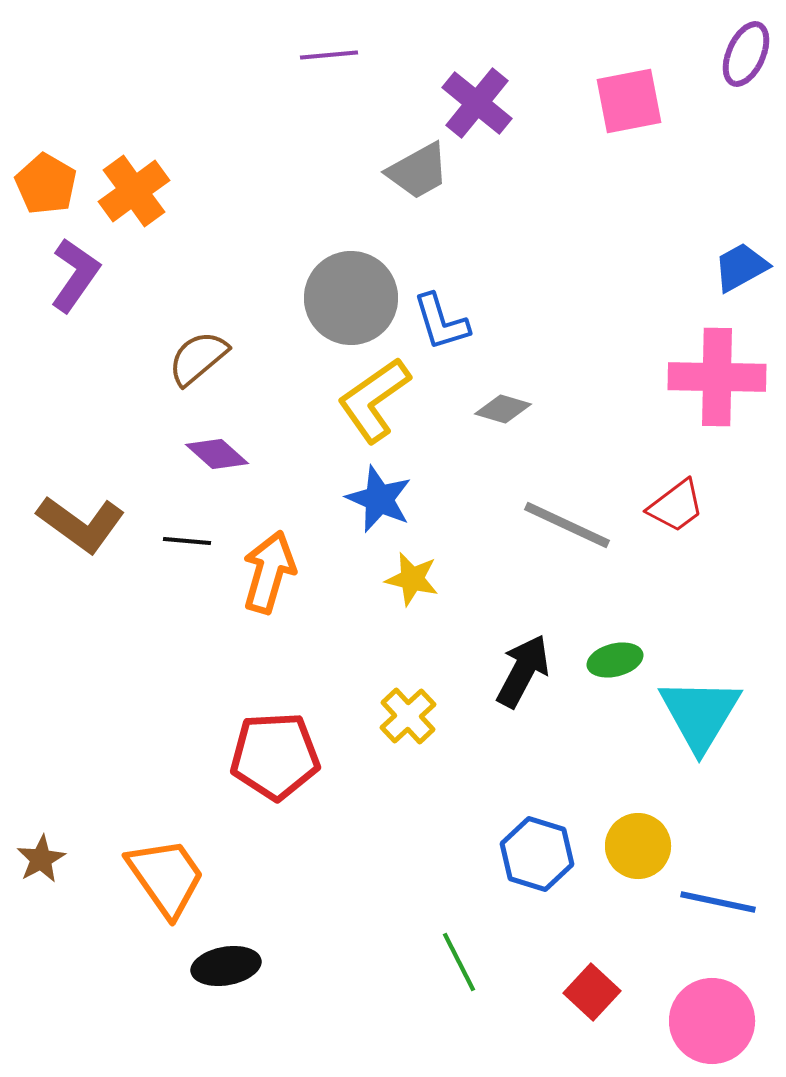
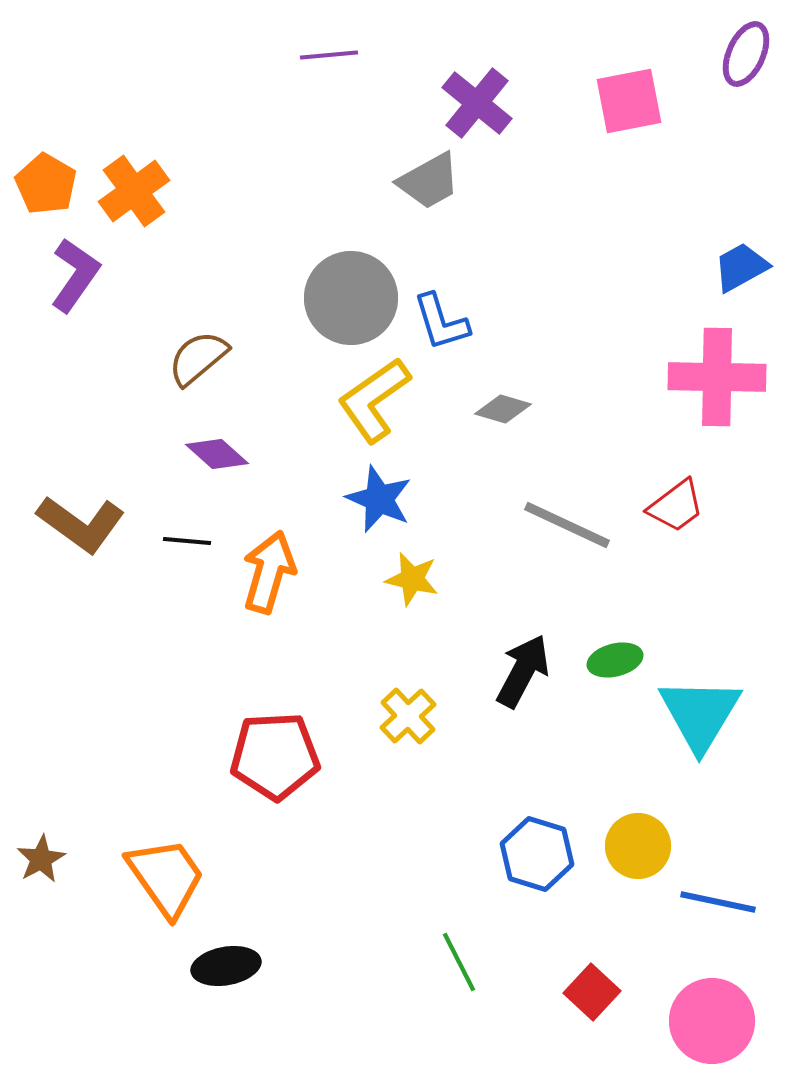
gray trapezoid: moved 11 px right, 10 px down
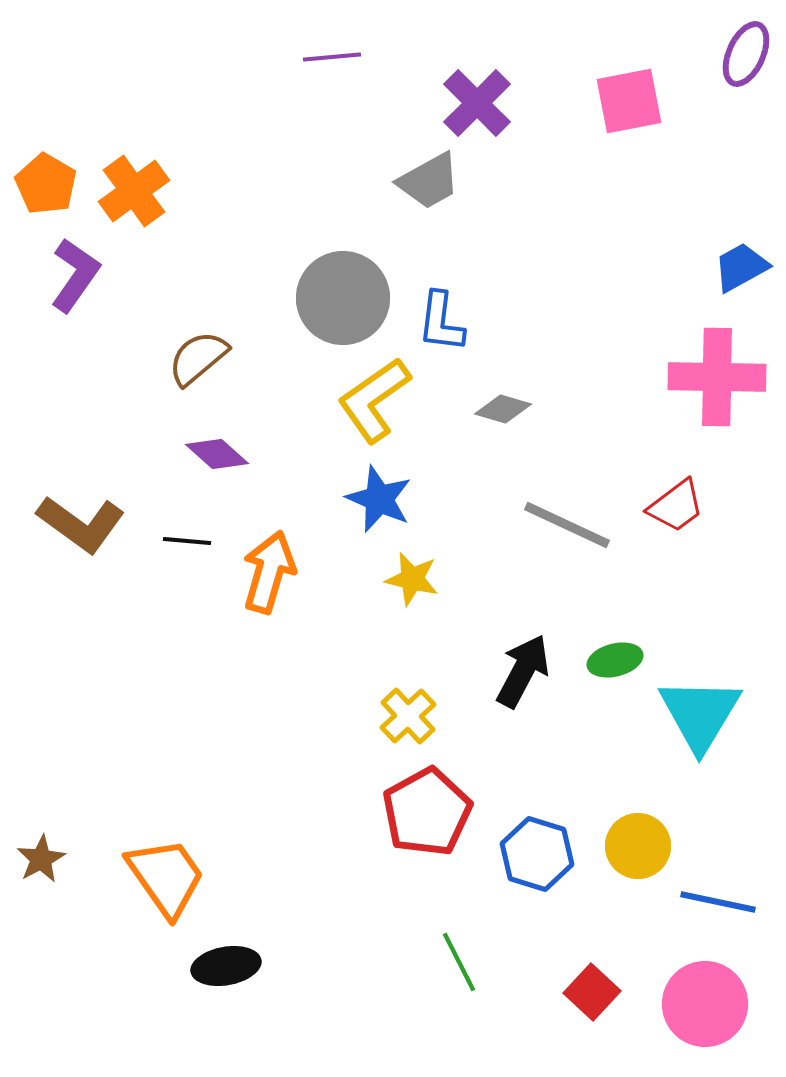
purple line: moved 3 px right, 2 px down
purple cross: rotated 6 degrees clockwise
gray circle: moved 8 px left
blue L-shape: rotated 24 degrees clockwise
red pentagon: moved 152 px right, 56 px down; rotated 26 degrees counterclockwise
pink circle: moved 7 px left, 17 px up
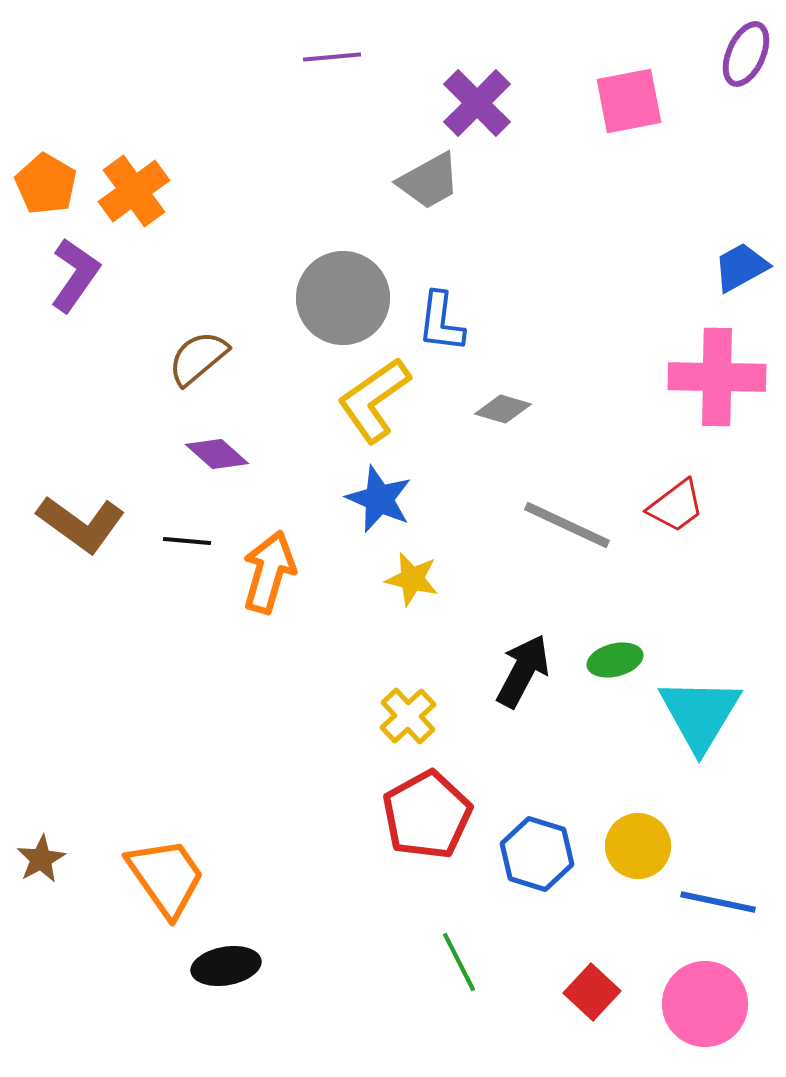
red pentagon: moved 3 px down
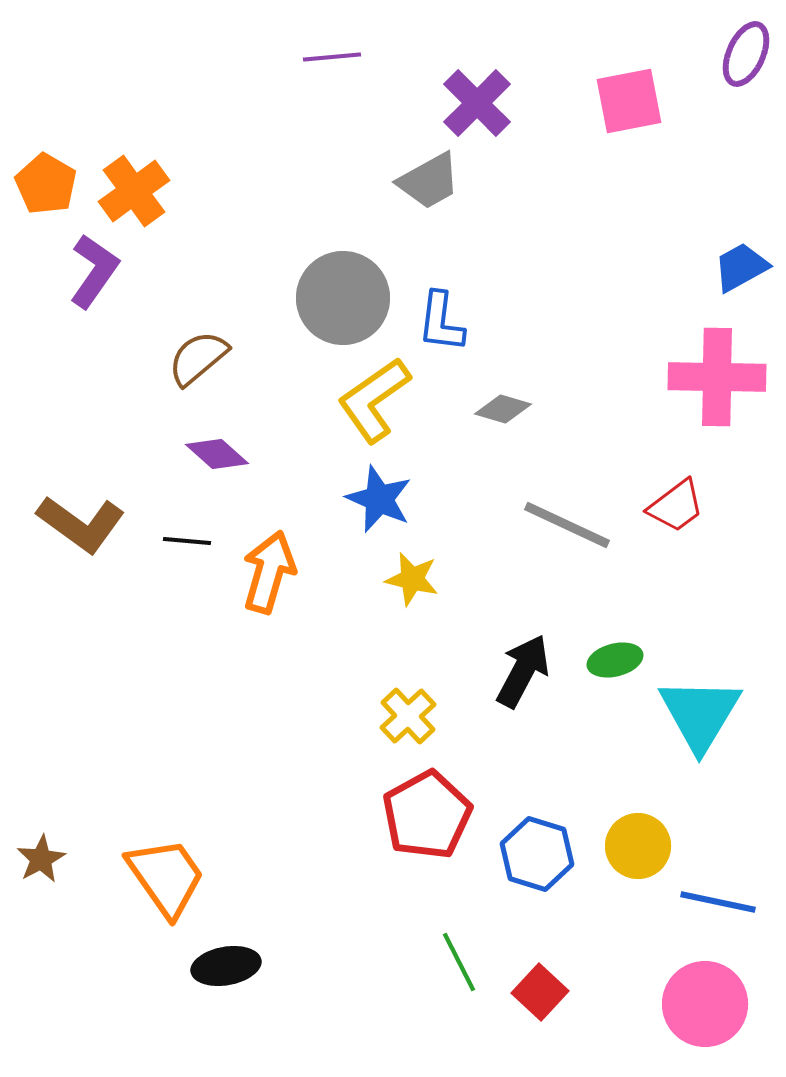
purple L-shape: moved 19 px right, 4 px up
red square: moved 52 px left
